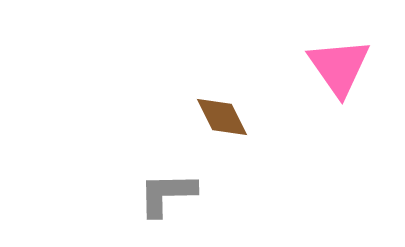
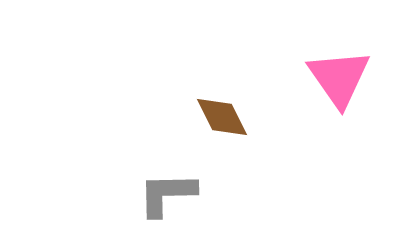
pink triangle: moved 11 px down
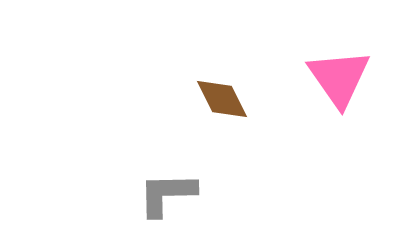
brown diamond: moved 18 px up
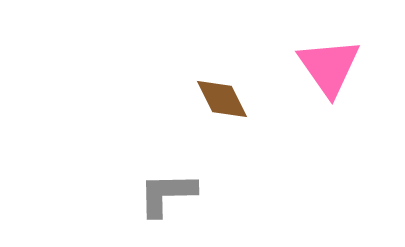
pink triangle: moved 10 px left, 11 px up
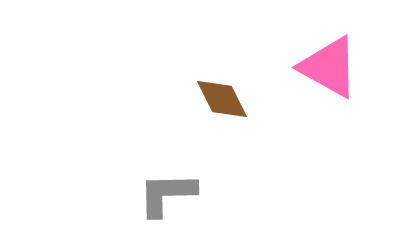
pink triangle: rotated 26 degrees counterclockwise
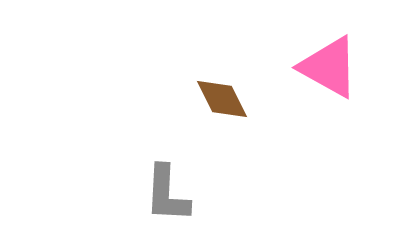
gray L-shape: rotated 86 degrees counterclockwise
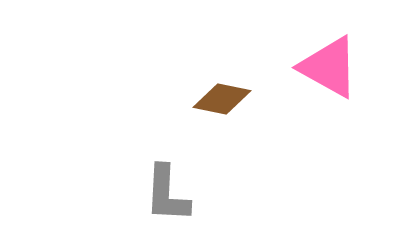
brown diamond: rotated 52 degrees counterclockwise
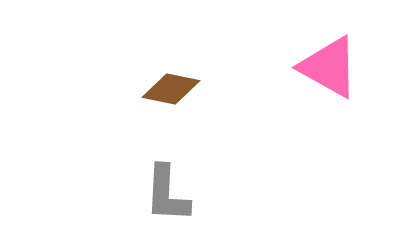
brown diamond: moved 51 px left, 10 px up
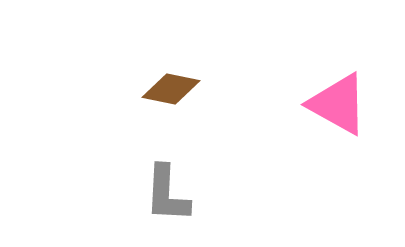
pink triangle: moved 9 px right, 37 px down
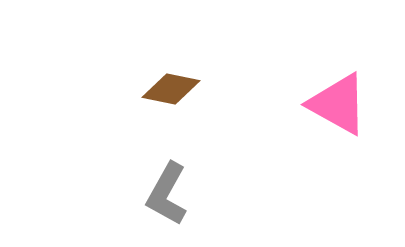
gray L-shape: rotated 26 degrees clockwise
